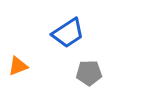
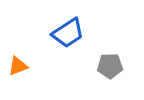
gray pentagon: moved 21 px right, 7 px up
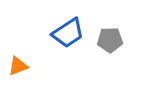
gray pentagon: moved 26 px up
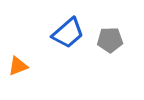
blue trapezoid: rotated 8 degrees counterclockwise
